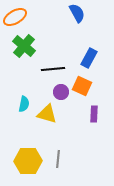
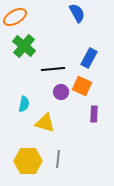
yellow triangle: moved 2 px left, 9 px down
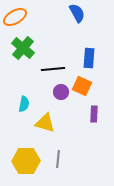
green cross: moved 1 px left, 2 px down
blue rectangle: rotated 24 degrees counterclockwise
yellow hexagon: moved 2 px left
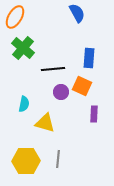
orange ellipse: rotated 30 degrees counterclockwise
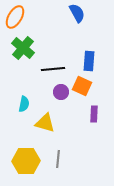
blue rectangle: moved 3 px down
